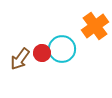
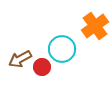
red circle: moved 14 px down
brown arrow: rotated 25 degrees clockwise
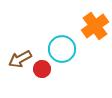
red circle: moved 2 px down
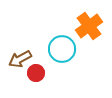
orange cross: moved 6 px left
red circle: moved 6 px left, 4 px down
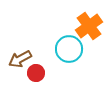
cyan circle: moved 7 px right
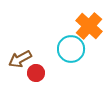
orange cross: rotated 12 degrees counterclockwise
cyan circle: moved 2 px right
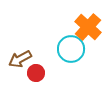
orange cross: moved 1 px left, 1 px down
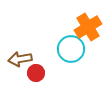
orange cross: rotated 16 degrees clockwise
brown arrow: rotated 20 degrees clockwise
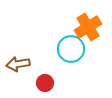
brown arrow: moved 2 px left, 5 px down
red circle: moved 9 px right, 10 px down
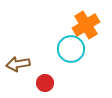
orange cross: moved 2 px left, 2 px up
